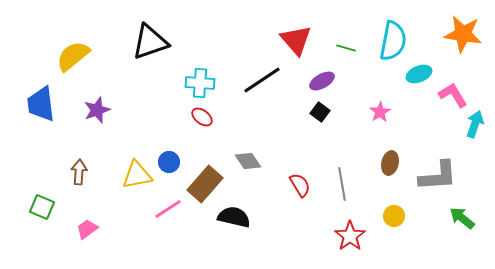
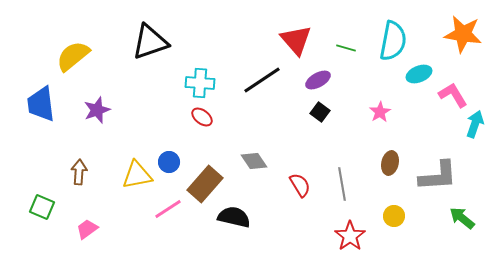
purple ellipse: moved 4 px left, 1 px up
gray diamond: moved 6 px right
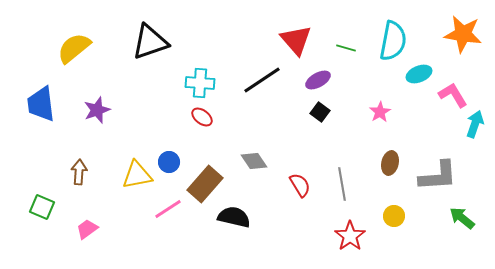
yellow semicircle: moved 1 px right, 8 px up
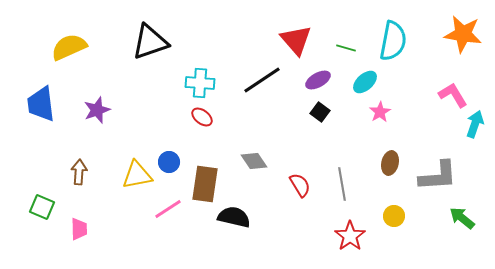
yellow semicircle: moved 5 px left, 1 px up; rotated 15 degrees clockwise
cyan ellipse: moved 54 px left, 8 px down; rotated 20 degrees counterclockwise
brown rectangle: rotated 33 degrees counterclockwise
pink trapezoid: moved 8 px left; rotated 125 degrees clockwise
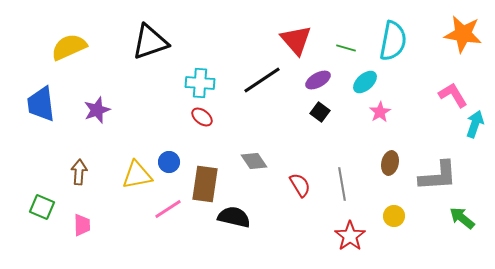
pink trapezoid: moved 3 px right, 4 px up
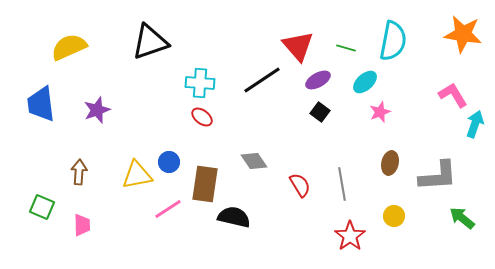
red triangle: moved 2 px right, 6 px down
pink star: rotated 10 degrees clockwise
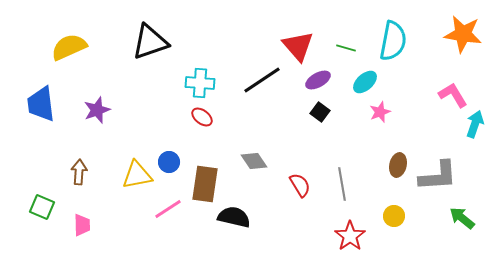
brown ellipse: moved 8 px right, 2 px down
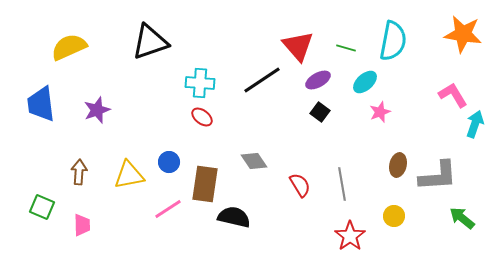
yellow triangle: moved 8 px left
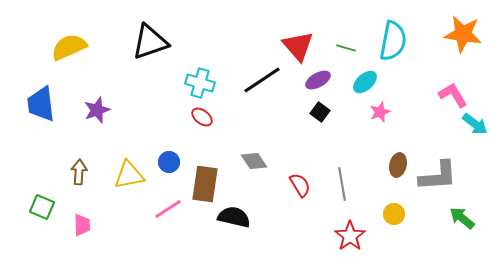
cyan cross: rotated 12 degrees clockwise
cyan arrow: rotated 108 degrees clockwise
yellow circle: moved 2 px up
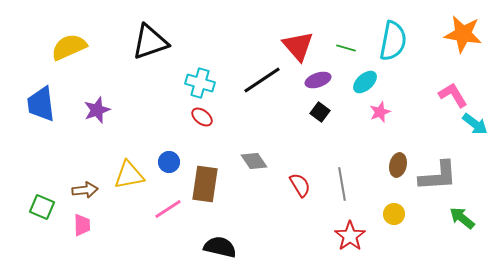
purple ellipse: rotated 10 degrees clockwise
brown arrow: moved 6 px right, 18 px down; rotated 80 degrees clockwise
black semicircle: moved 14 px left, 30 px down
